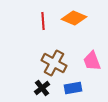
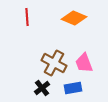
red line: moved 16 px left, 4 px up
pink trapezoid: moved 8 px left, 2 px down
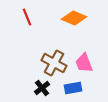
red line: rotated 18 degrees counterclockwise
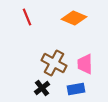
pink trapezoid: moved 1 px right, 1 px down; rotated 20 degrees clockwise
blue rectangle: moved 3 px right, 1 px down
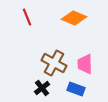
blue rectangle: rotated 30 degrees clockwise
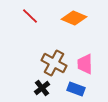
red line: moved 3 px right, 1 px up; rotated 24 degrees counterclockwise
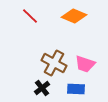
orange diamond: moved 2 px up
pink trapezoid: rotated 70 degrees counterclockwise
blue rectangle: rotated 18 degrees counterclockwise
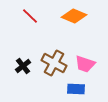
black cross: moved 19 px left, 22 px up
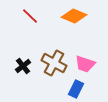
blue rectangle: rotated 66 degrees counterclockwise
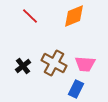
orange diamond: rotated 45 degrees counterclockwise
pink trapezoid: rotated 15 degrees counterclockwise
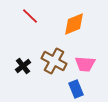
orange diamond: moved 8 px down
brown cross: moved 2 px up
blue rectangle: rotated 48 degrees counterclockwise
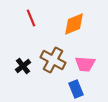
red line: moved 1 px right, 2 px down; rotated 24 degrees clockwise
brown cross: moved 1 px left, 1 px up
